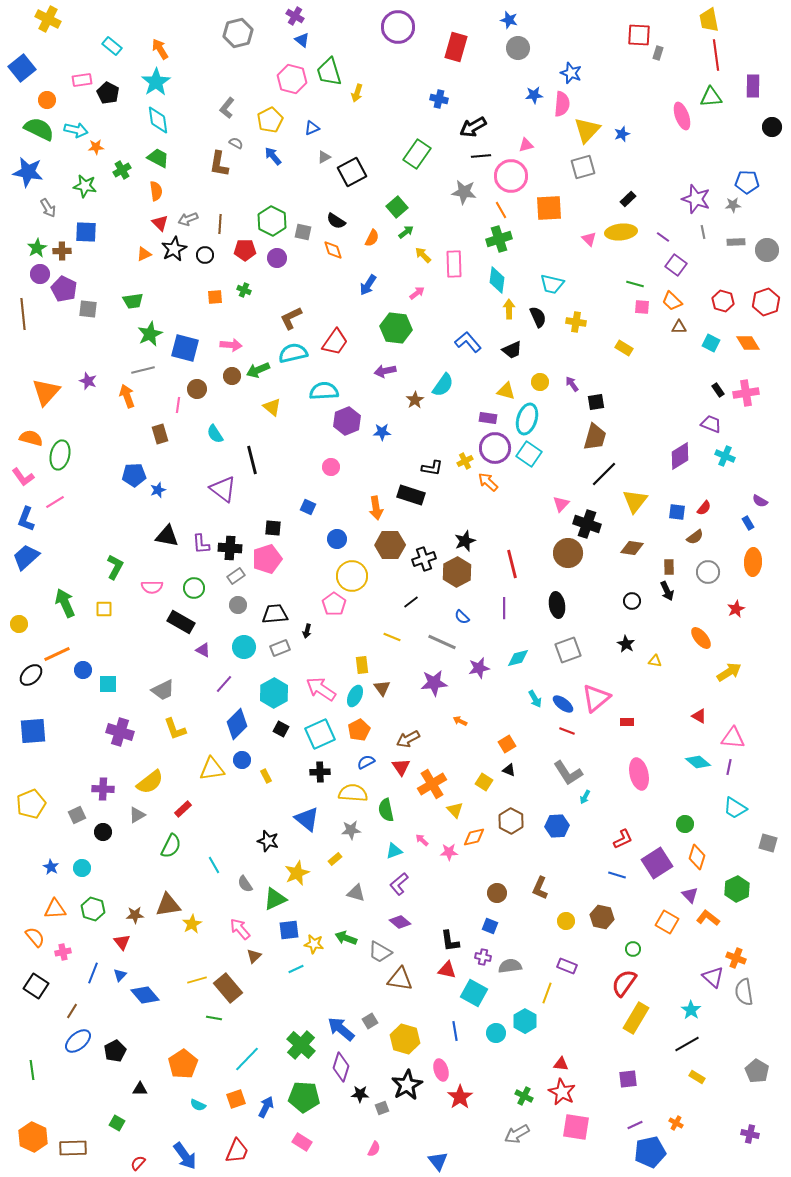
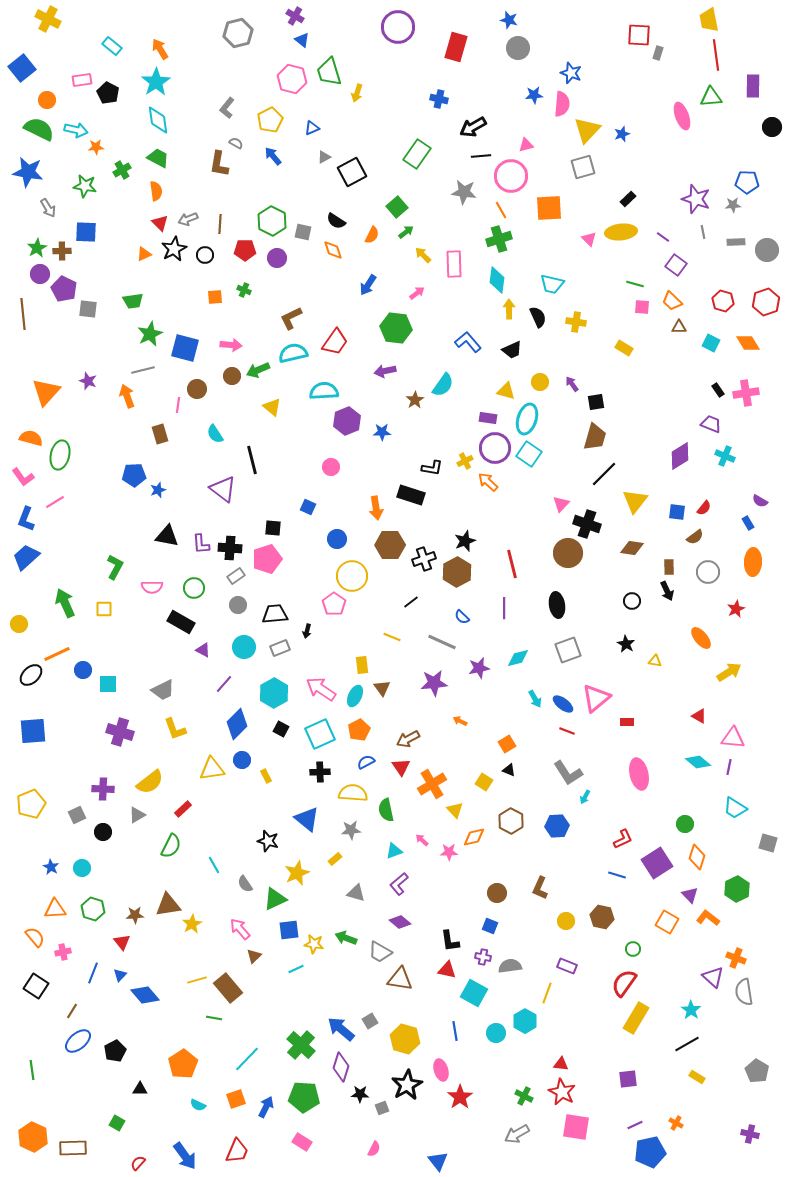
orange semicircle at (372, 238): moved 3 px up
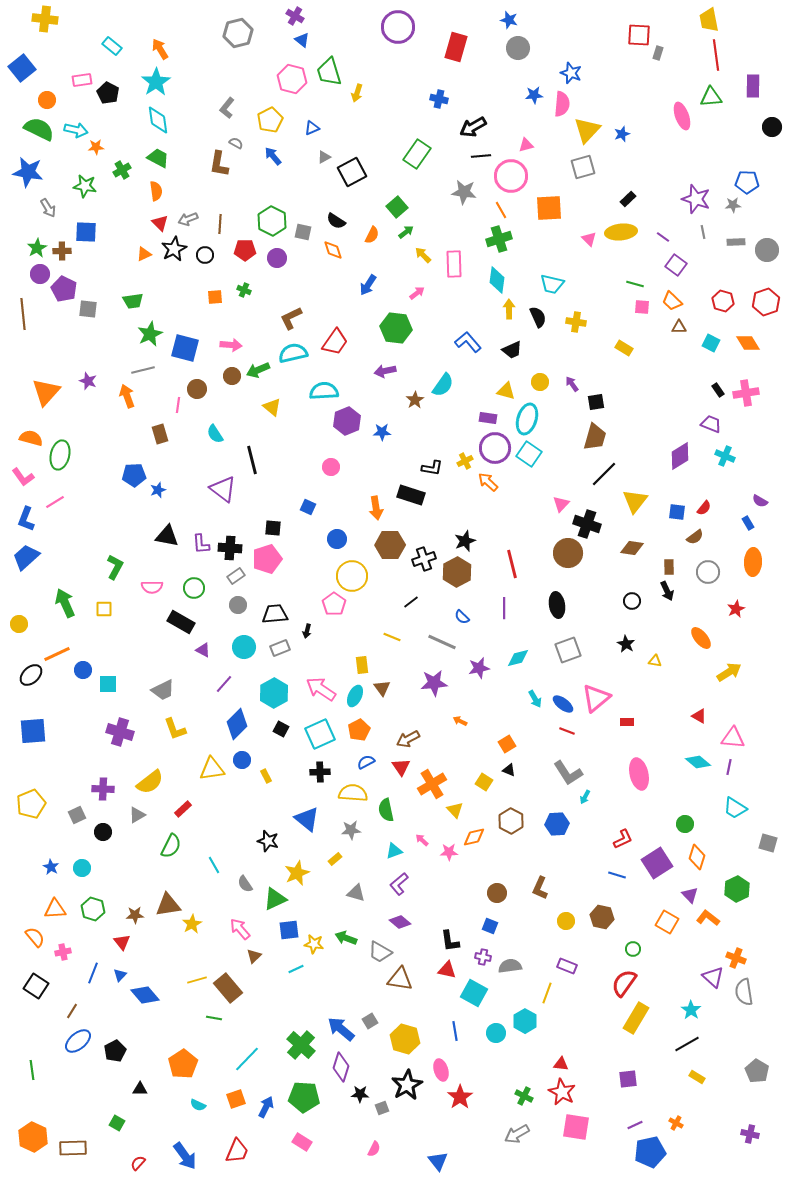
yellow cross at (48, 19): moved 3 px left; rotated 20 degrees counterclockwise
blue hexagon at (557, 826): moved 2 px up
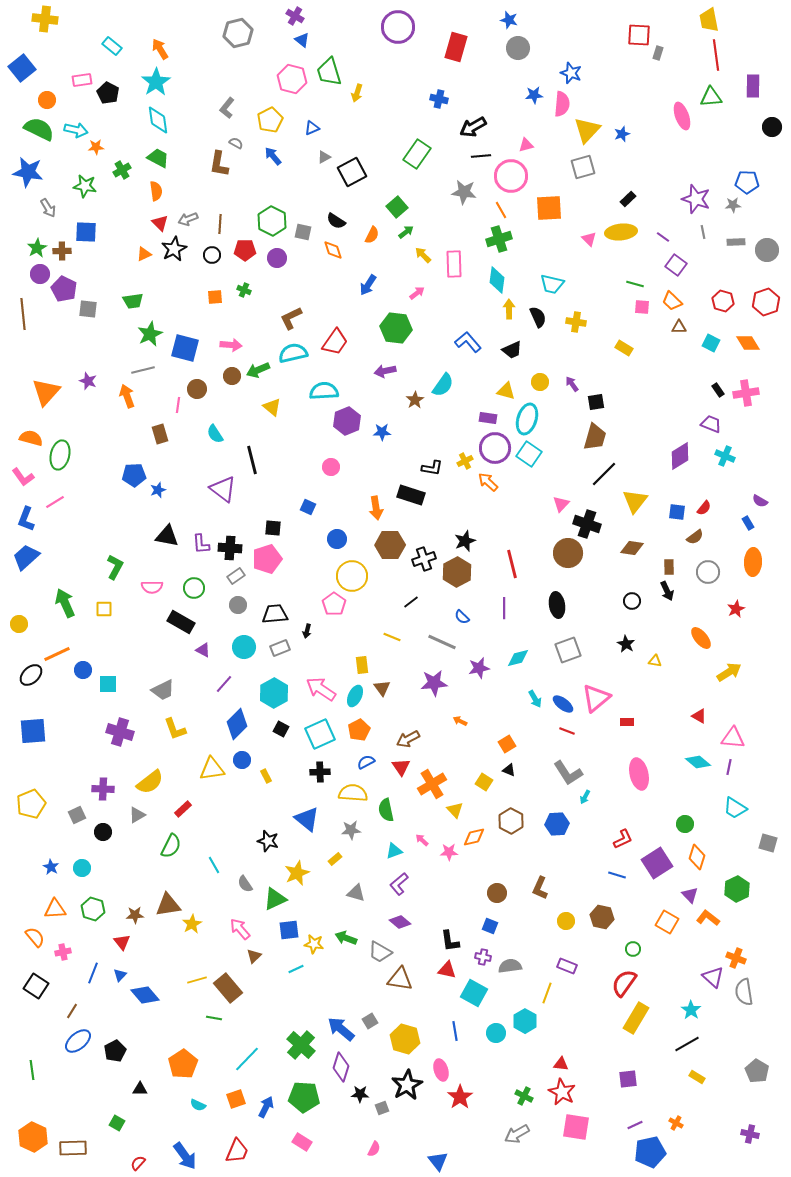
black circle at (205, 255): moved 7 px right
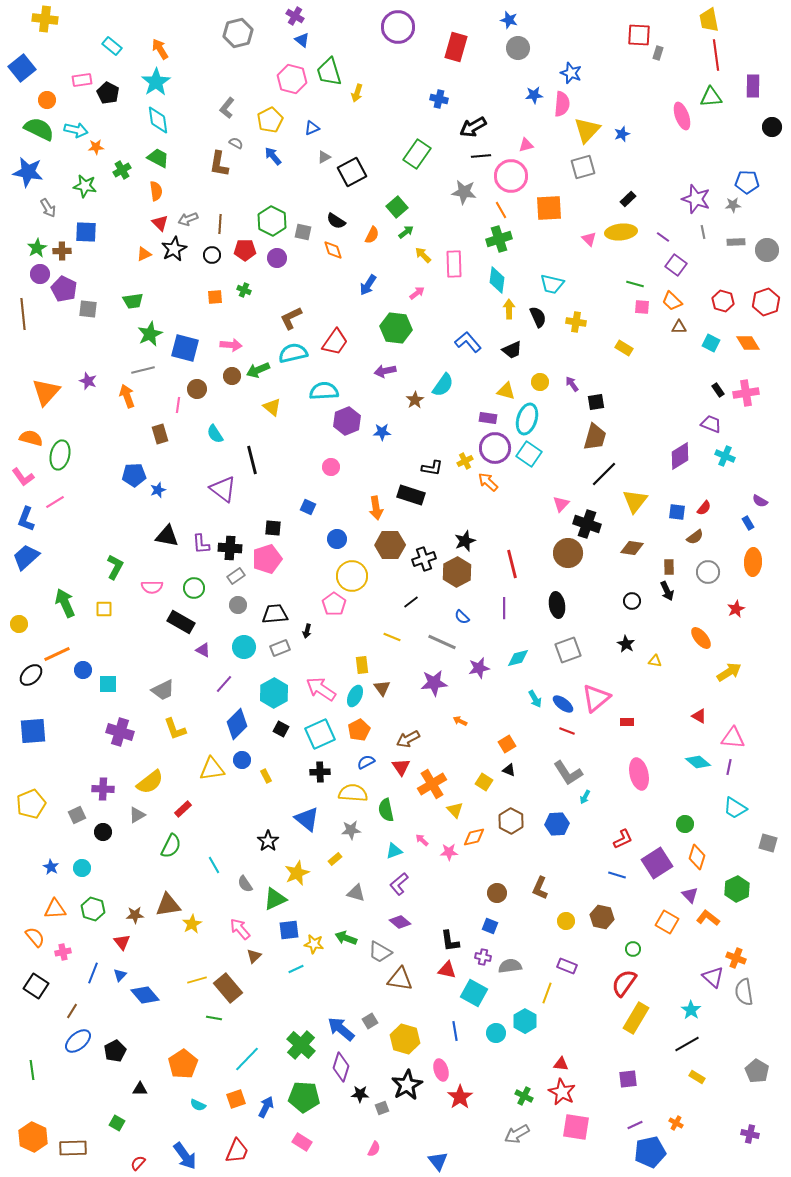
black star at (268, 841): rotated 20 degrees clockwise
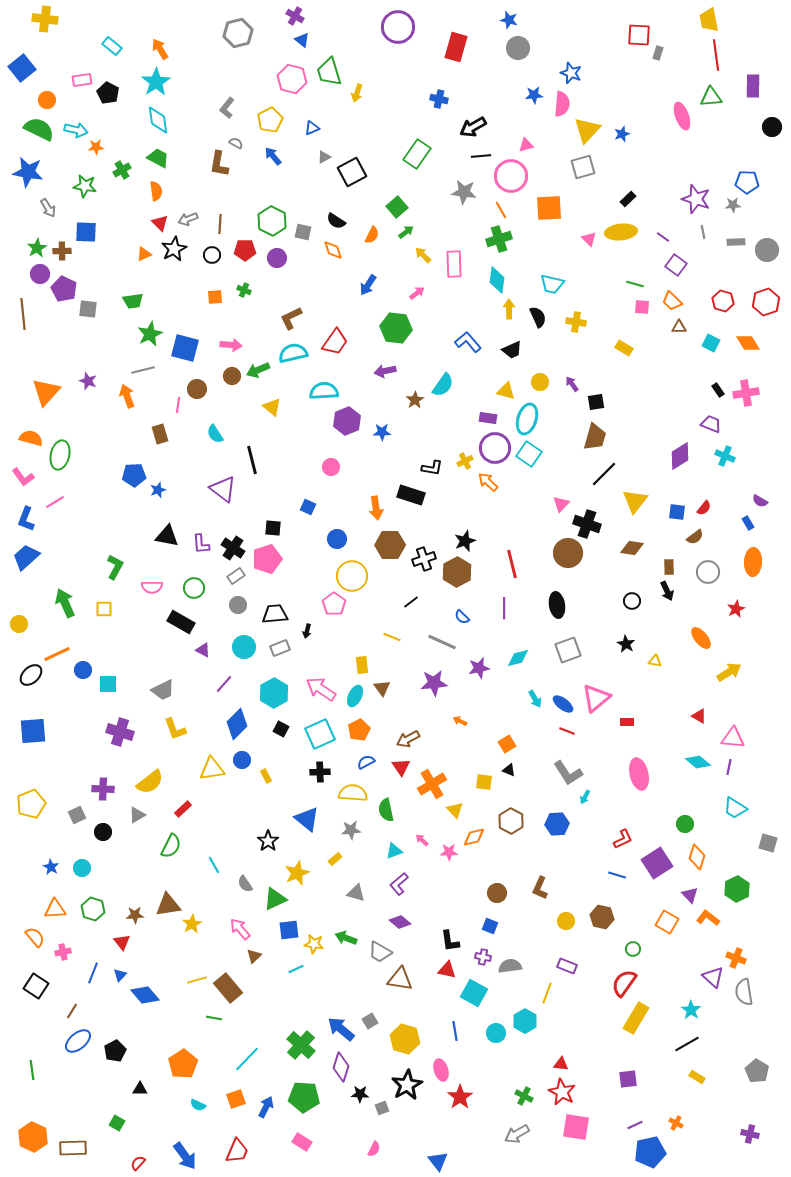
black cross at (230, 548): moved 3 px right; rotated 30 degrees clockwise
yellow square at (484, 782): rotated 24 degrees counterclockwise
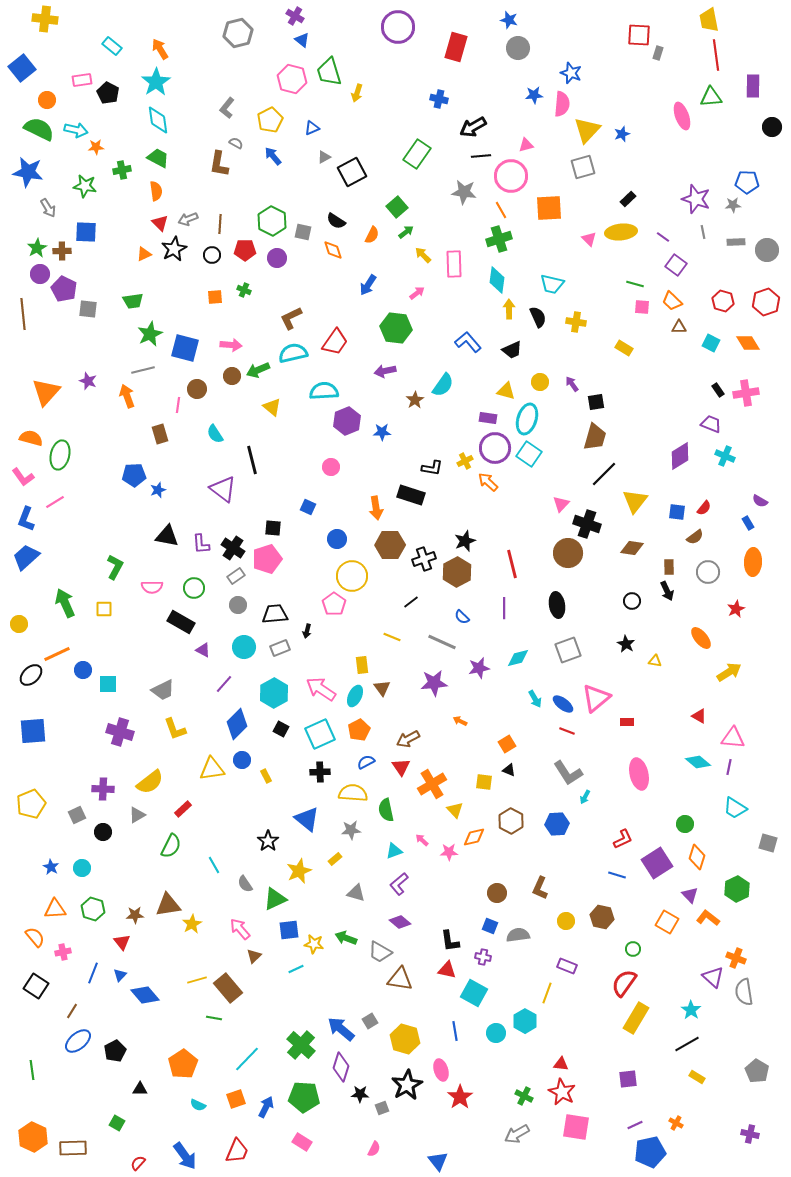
green cross at (122, 170): rotated 18 degrees clockwise
yellow star at (297, 873): moved 2 px right, 2 px up
gray semicircle at (510, 966): moved 8 px right, 31 px up
